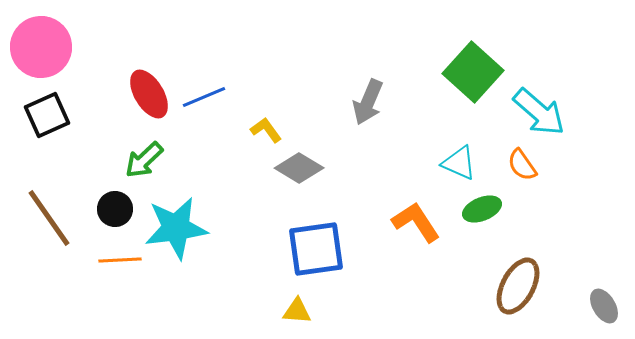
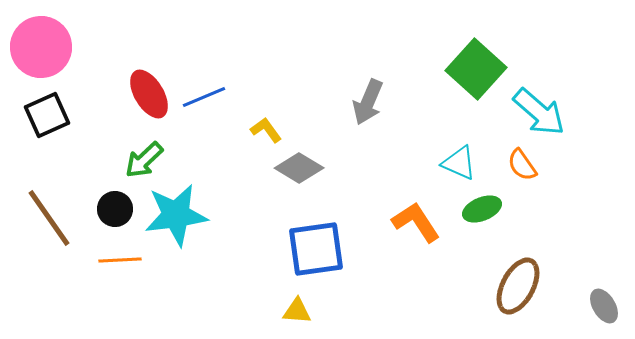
green square: moved 3 px right, 3 px up
cyan star: moved 13 px up
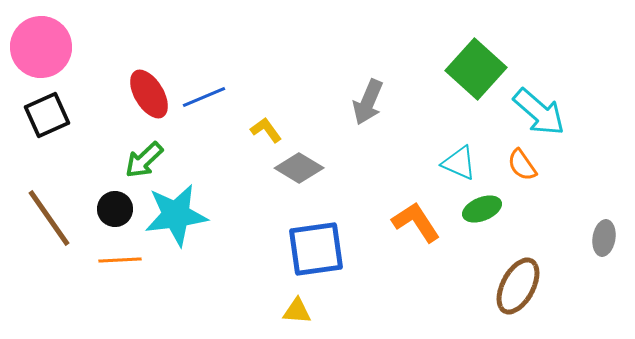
gray ellipse: moved 68 px up; rotated 40 degrees clockwise
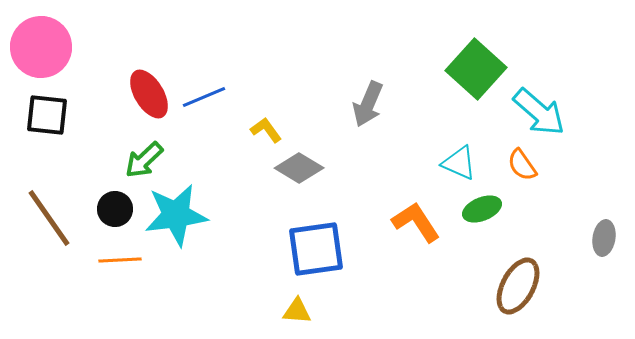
gray arrow: moved 2 px down
black square: rotated 30 degrees clockwise
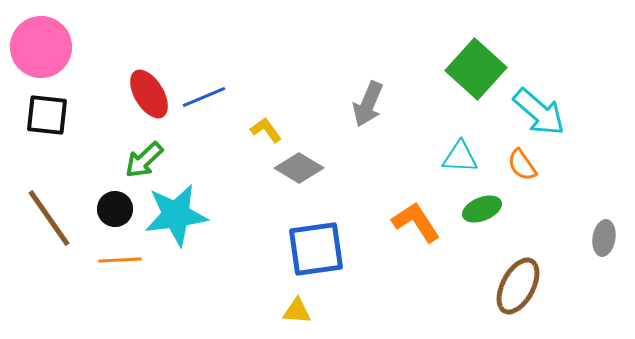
cyan triangle: moved 1 px right, 6 px up; rotated 21 degrees counterclockwise
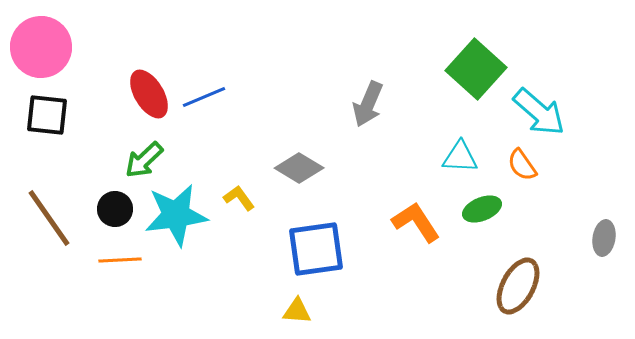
yellow L-shape: moved 27 px left, 68 px down
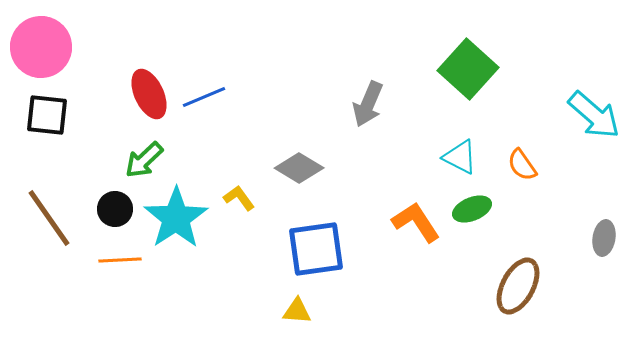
green square: moved 8 px left
red ellipse: rotated 6 degrees clockwise
cyan arrow: moved 55 px right, 3 px down
cyan triangle: rotated 24 degrees clockwise
green ellipse: moved 10 px left
cyan star: moved 3 px down; rotated 26 degrees counterclockwise
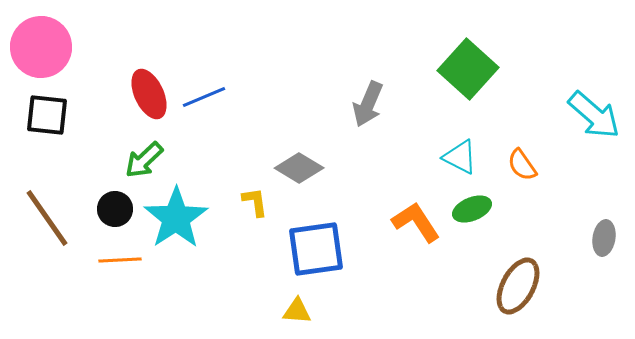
yellow L-shape: moved 16 px right, 4 px down; rotated 28 degrees clockwise
brown line: moved 2 px left
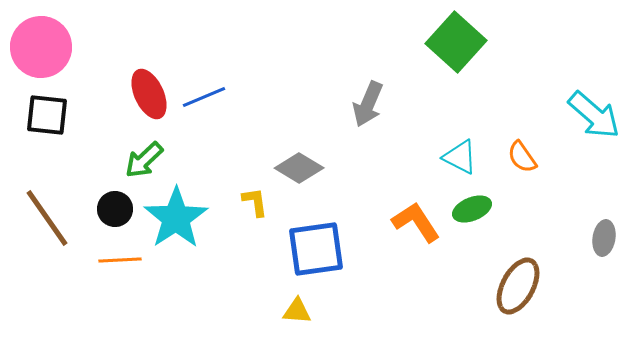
green square: moved 12 px left, 27 px up
orange semicircle: moved 8 px up
